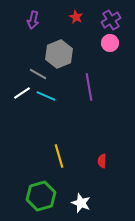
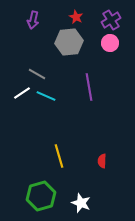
gray hexagon: moved 10 px right, 12 px up; rotated 16 degrees clockwise
gray line: moved 1 px left
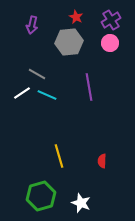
purple arrow: moved 1 px left, 5 px down
cyan line: moved 1 px right, 1 px up
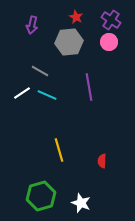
purple cross: rotated 24 degrees counterclockwise
pink circle: moved 1 px left, 1 px up
gray line: moved 3 px right, 3 px up
yellow line: moved 6 px up
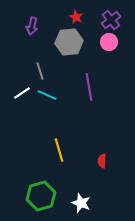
purple cross: rotated 18 degrees clockwise
purple arrow: moved 1 px down
gray line: rotated 42 degrees clockwise
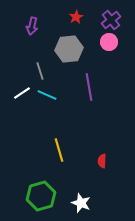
red star: rotated 16 degrees clockwise
gray hexagon: moved 7 px down
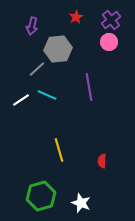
gray hexagon: moved 11 px left
gray line: moved 3 px left, 2 px up; rotated 66 degrees clockwise
white line: moved 1 px left, 7 px down
